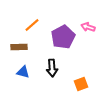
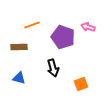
orange line: rotated 21 degrees clockwise
purple pentagon: rotated 25 degrees counterclockwise
black arrow: moved 1 px right; rotated 12 degrees counterclockwise
blue triangle: moved 4 px left, 6 px down
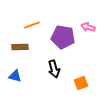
purple pentagon: rotated 10 degrees counterclockwise
brown rectangle: moved 1 px right
black arrow: moved 1 px right, 1 px down
blue triangle: moved 4 px left, 2 px up
orange square: moved 1 px up
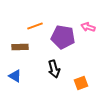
orange line: moved 3 px right, 1 px down
blue triangle: rotated 16 degrees clockwise
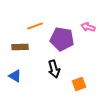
purple pentagon: moved 1 px left, 2 px down
orange square: moved 2 px left, 1 px down
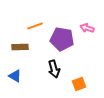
pink arrow: moved 1 px left, 1 px down
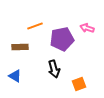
purple pentagon: rotated 20 degrees counterclockwise
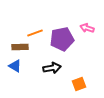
orange line: moved 7 px down
black arrow: moved 2 px left, 1 px up; rotated 84 degrees counterclockwise
blue triangle: moved 10 px up
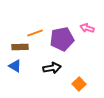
orange square: rotated 24 degrees counterclockwise
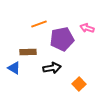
orange line: moved 4 px right, 9 px up
brown rectangle: moved 8 px right, 5 px down
blue triangle: moved 1 px left, 2 px down
